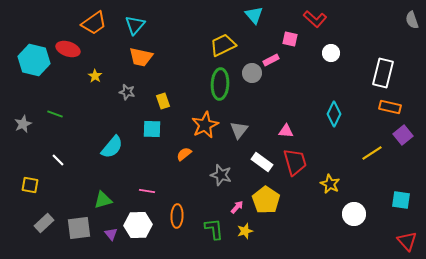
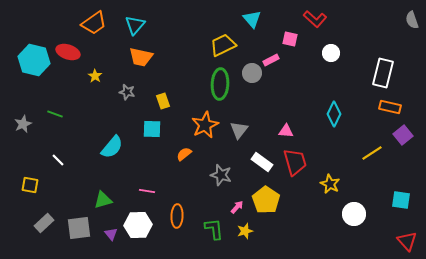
cyan triangle at (254, 15): moved 2 px left, 4 px down
red ellipse at (68, 49): moved 3 px down
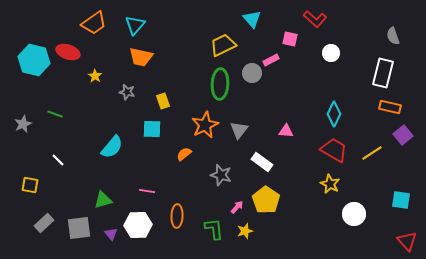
gray semicircle at (412, 20): moved 19 px left, 16 px down
red trapezoid at (295, 162): moved 39 px right, 12 px up; rotated 44 degrees counterclockwise
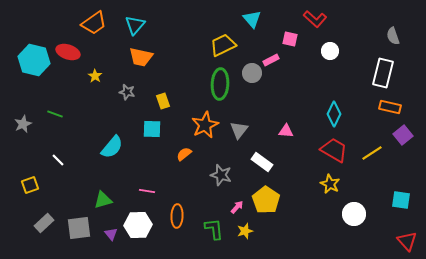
white circle at (331, 53): moved 1 px left, 2 px up
yellow square at (30, 185): rotated 30 degrees counterclockwise
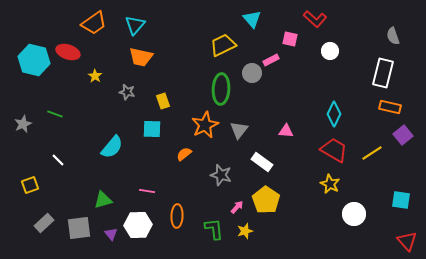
green ellipse at (220, 84): moved 1 px right, 5 px down
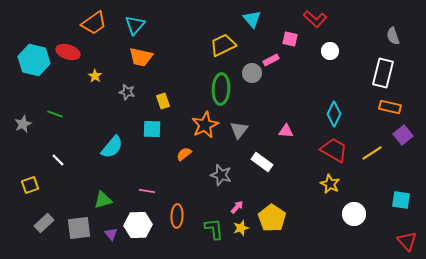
yellow pentagon at (266, 200): moved 6 px right, 18 px down
yellow star at (245, 231): moved 4 px left, 3 px up
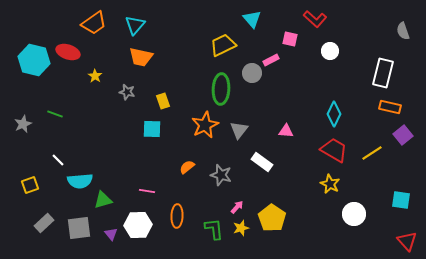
gray semicircle at (393, 36): moved 10 px right, 5 px up
cyan semicircle at (112, 147): moved 32 px left, 34 px down; rotated 45 degrees clockwise
orange semicircle at (184, 154): moved 3 px right, 13 px down
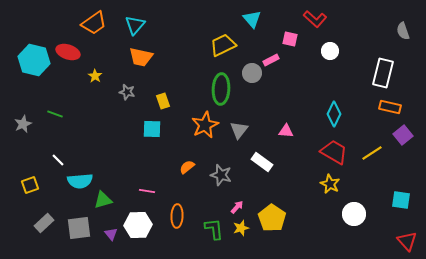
red trapezoid at (334, 150): moved 2 px down
